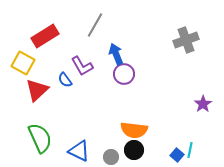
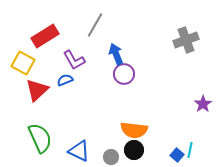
purple L-shape: moved 8 px left, 6 px up
blue semicircle: rotated 105 degrees clockwise
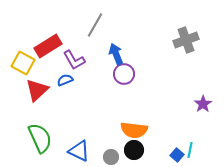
red rectangle: moved 3 px right, 10 px down
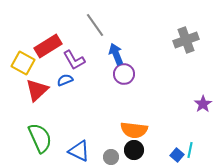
gray line: rotated 65 degrees counterclockwise
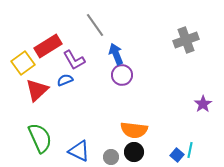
yellow square: rotated 25 degrees clockwise
purple circle: moved 2 px left, 1 px down
black circle: moved 2 px down
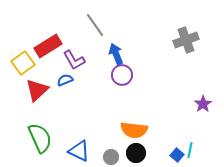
black circle: moved 2 px right, 1 px down
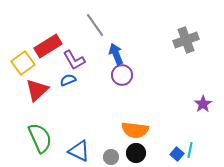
blue semicircle: moved 3 px right
orange semicircle: moved 1 px right
blue square: moved 1 px up
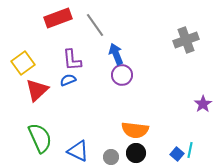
red rectangle: moved 10 px right, 28 px up; rotated 12 degrees clockwise
purple L-shape: moved 2 px left; rotated 25 degrees clockwise
blue triangle: moved 1 px left
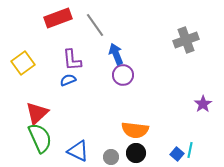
purple circle: moved 1 px right
red triangle: moved 23 px down
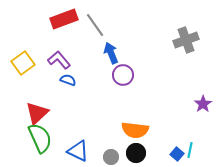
red rectangle: moved 6 px right, 1 px down
blue arrow: moved 5 px left, 1 px up
purple L-shape: moved 13 px left; rotated 145 degrees clockwise
blue semicircle: rotated 42 degrees clockwise
